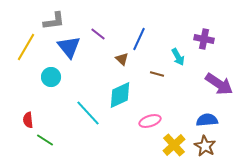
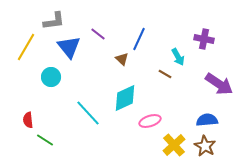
brown line: moved 8 px right; rotated 16 degrees clockwise
cyan diamond: moved 5 px right, 3 px down
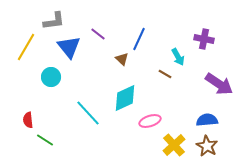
brown star: moved 2 px right
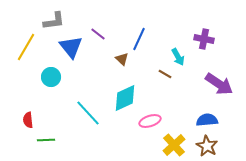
blue triangle: moved 2 px right
green line: moved 1 px right; rotated 36 degrees counterclockwise
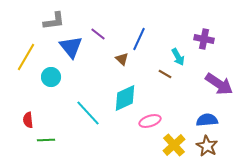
yellow line: moved 10 px down
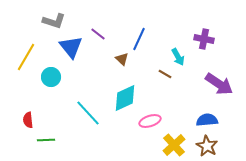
gray L-shape: rotated 25 degrees clockwise
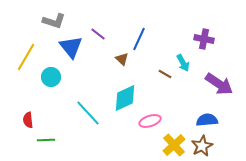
cyan arrow: moved 5 px right, 6 px down
brown star: moved 5 px left; rotated 15 degrees clockwise
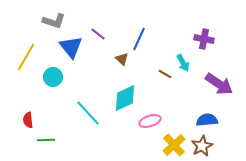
cyan circle: moved 2 px right
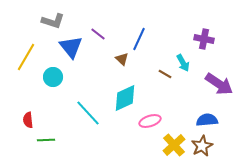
gray L-shape: moved 1 px left
